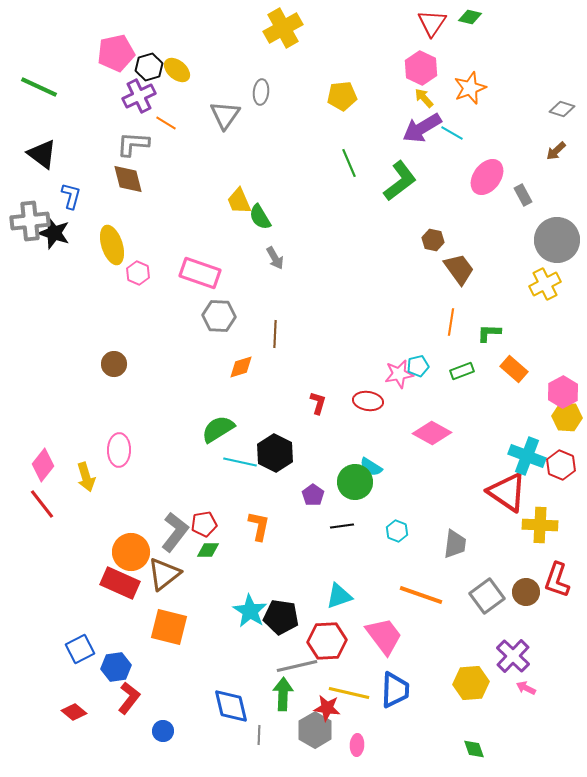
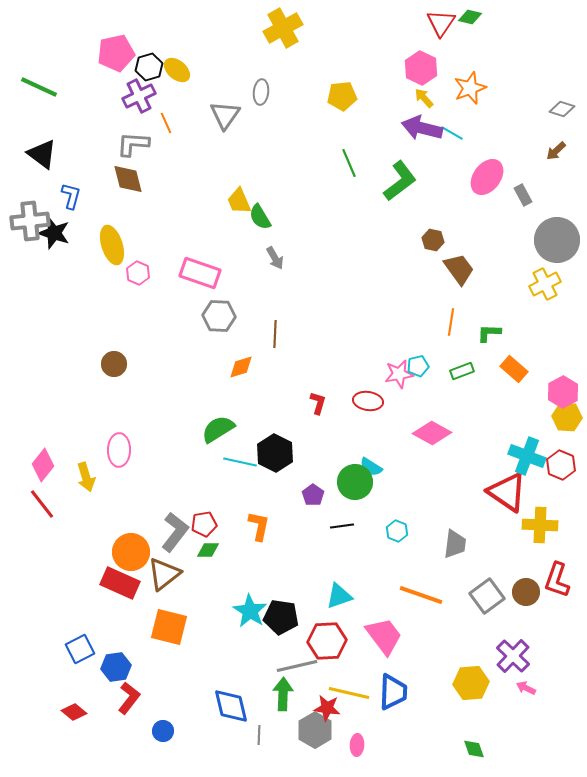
red triangle at (432, 23): moved 9 px right
orange line at (166, 123): rotated 35 degrees clockwise
purple arrow at (422, 128): rotated 45 degrees clockwise
blue trapezoid at (395, 690): moved 2 px left, 2 px down
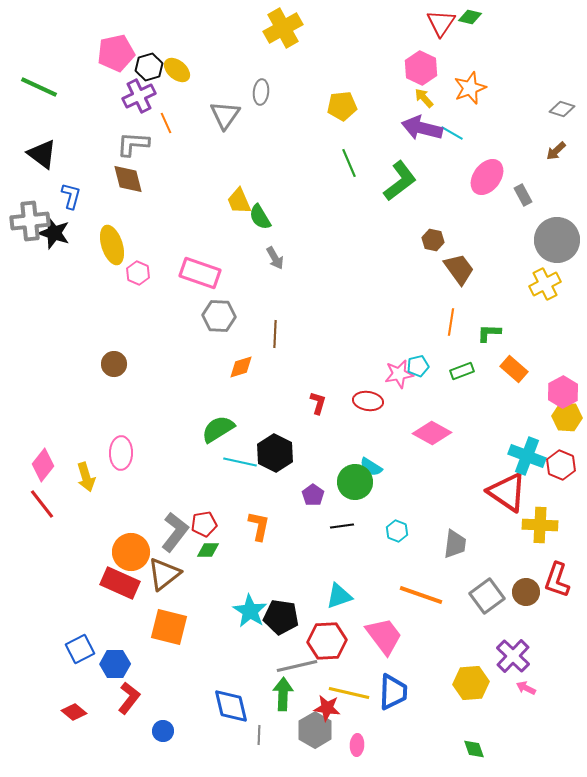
yellow pentagon at (342, 96): moved 10 px down
pink ellipse at (119, 450): moved 2 px right, 3 px down
blue hexagon at (116, 667): moved 1 px left, 3 px up; rotated 8 degrees clockwise
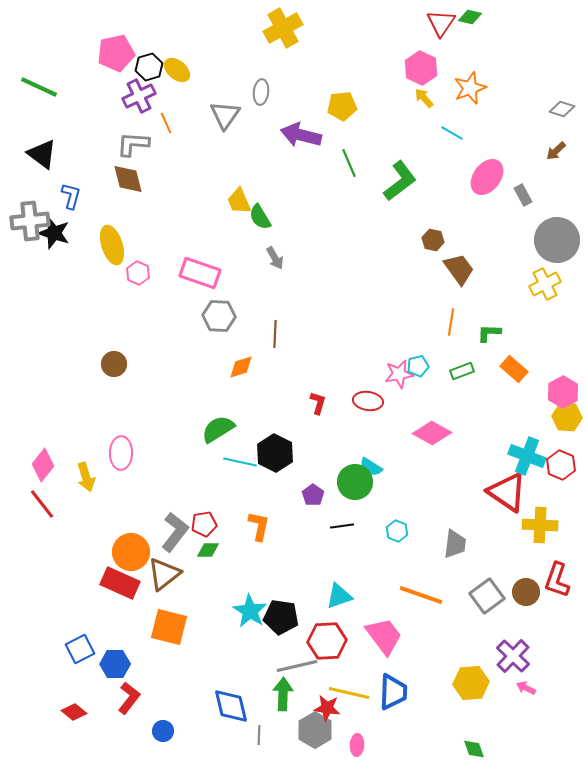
purple arrow at (422, 128): moved 121 px left, 7 px down
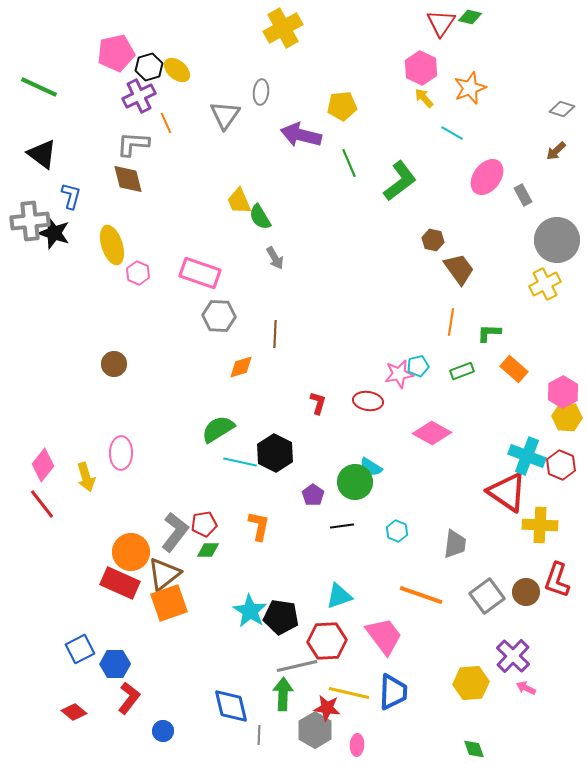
orange square at (169, 627): moved 24 px up; rotated 33 degrees counterclockwise
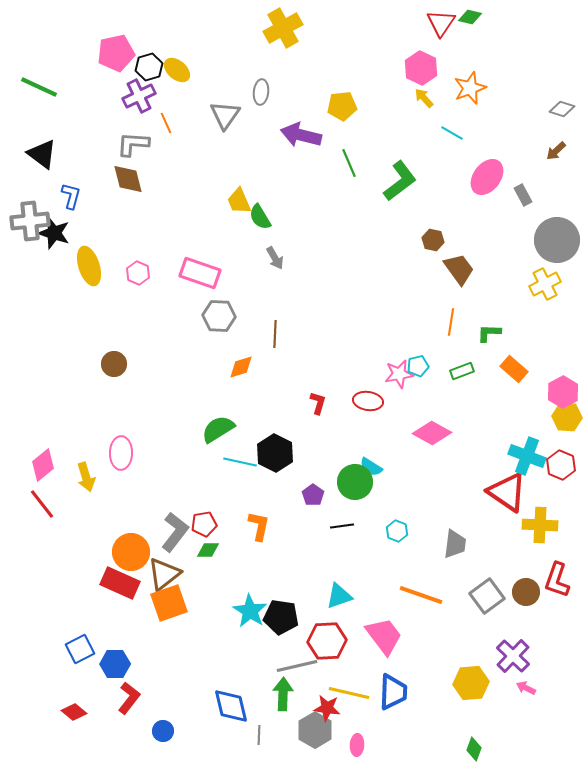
yellow ellipse at (112, 245): moved 23 px left, 21 px down
pink diamond at (43, 465): rotated 12 degrees clockwise
green diamond at (474, 749): rotated 40 degrees clockwise
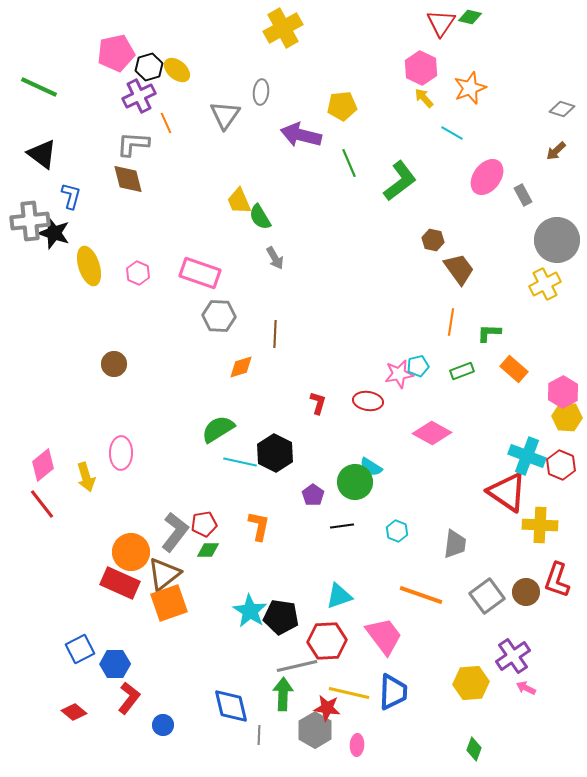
purple cross at (513, 656): rotated 12 degrees clockwise
blue circle at (163, 731): moved 6 px up
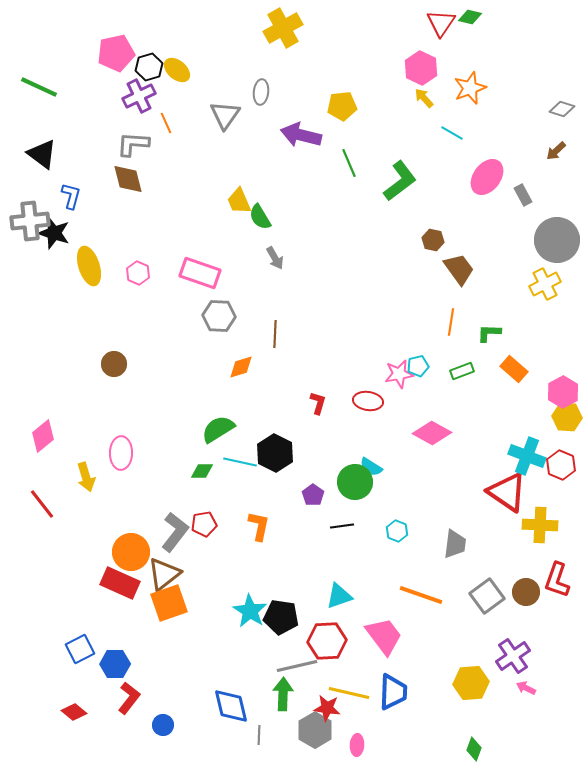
pink diamond at (43, 465): moved 29 px up
green diamond at (208, 550): moved 6 px left, 79 px up
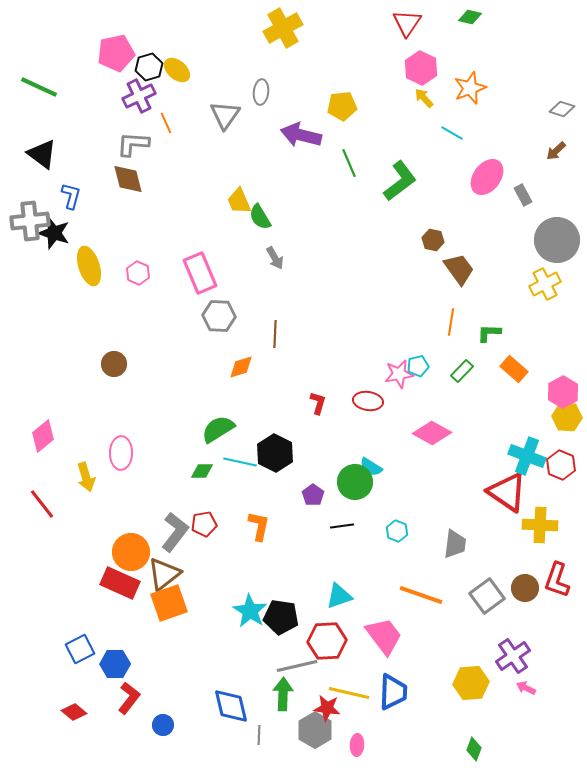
red triangle at (441, 23): moved 34 px left
pink rectangle at (200, 273): rotated 48 degrees clockwise
green rectangle at (462, 371): rotated 25 degrees counterclockwise
brown circle at (526, 592): moved 1 px left, 4 px up
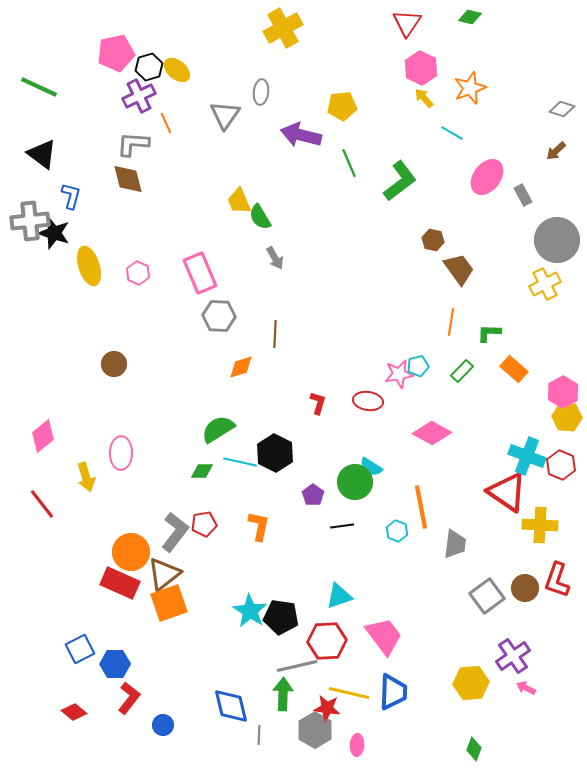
orange line at (421, 595): moved 88 px up; rotated 60 degrees clockwise
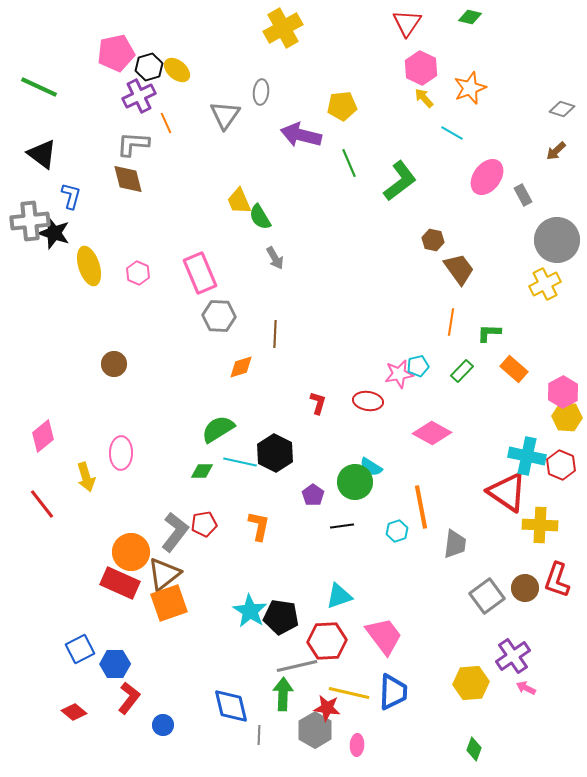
cyan cross at (527, 456): rotated 9 degrees counterclockwise
cyan hexagon at (397, 531): rotated 20 degrees clockwise
